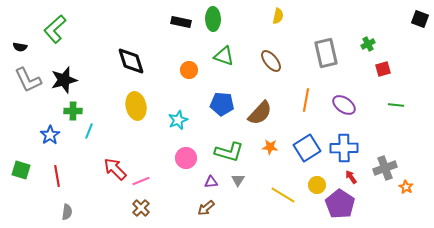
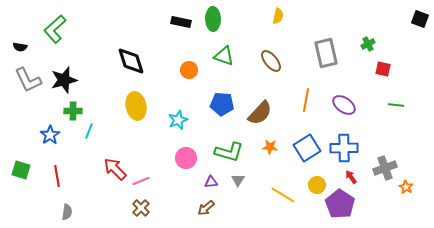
red square at (383, 69): rotated 28 degrees clockwise
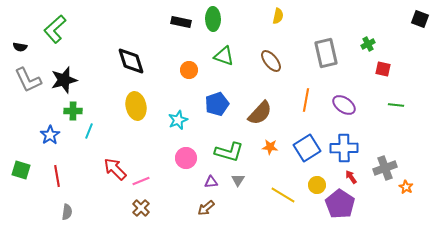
blue pentagon at (222, 104): moved 5 px left; rotated 25 degrees counterclockwise
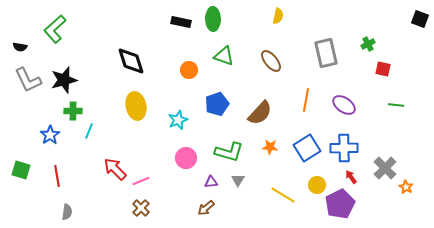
gray cross at (385, 168): rotated 25 degrees counterclockwise
purple pentagon at (340, 204): rotated 12 degrees clockwise
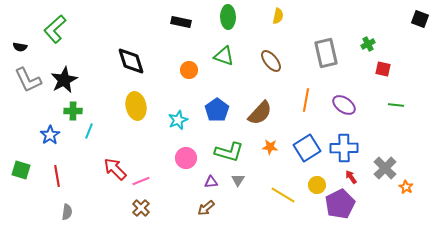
green ellipse at (213, 19): moved 15 px right, 2 px up
black star at (64, 80): rotated 12 degrees counterclockwise
blue pentagon at (217, 104): moved 6 px down; rotated 15 degrees counterclockwise
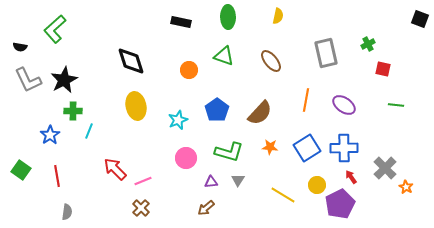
green square at (21, 170): rotated 18 degrees clockwise
pink line at (141, 181): moved 2 px right
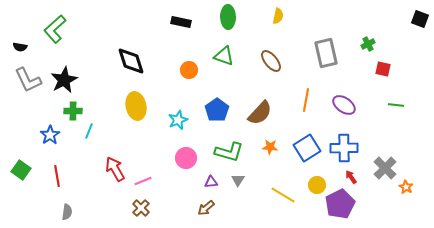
red arrow at (115, 169): rotated 15 degrees clockwise
